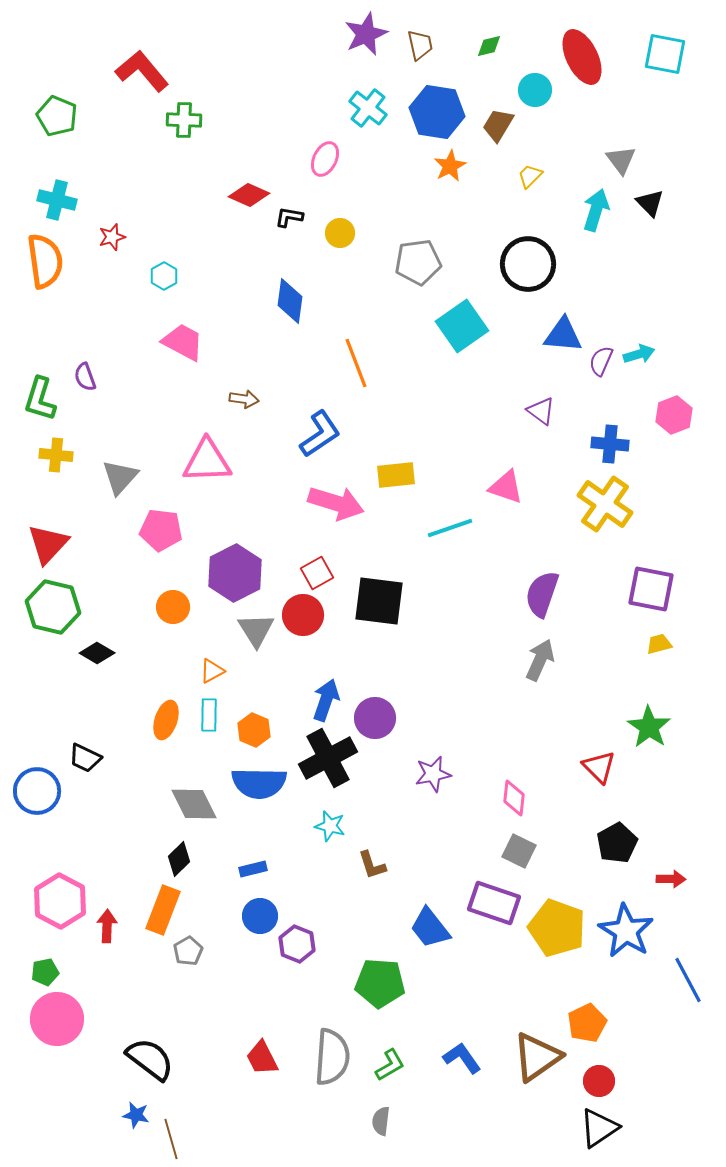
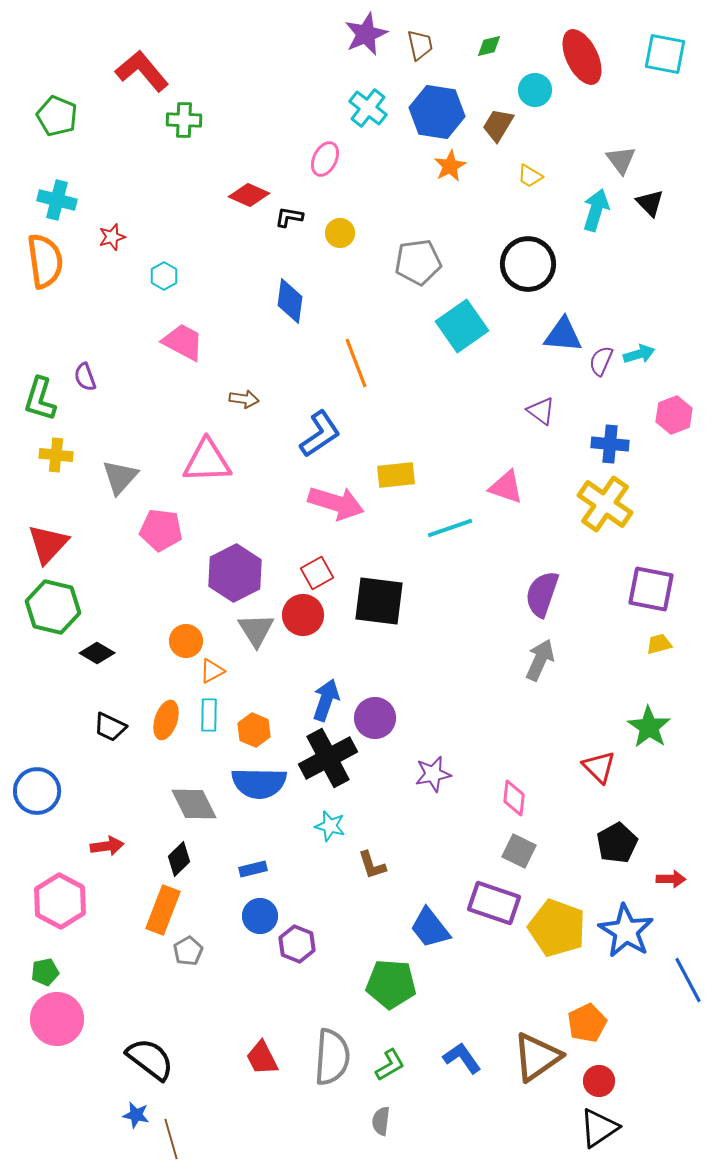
yellow trapezoid at (530, 176): rotated 104 degrees counterclockwise
orange circle at (173, 607): moved 13 px right, 34 px down
black trapezoid at (85, 758): moved 25 px right, 31 px up
red arrow at (107, 926): moved 80 px up; rotated 80 degrees clockwise
green pentagon at (380, 983): moved 11 px right, 1 px down
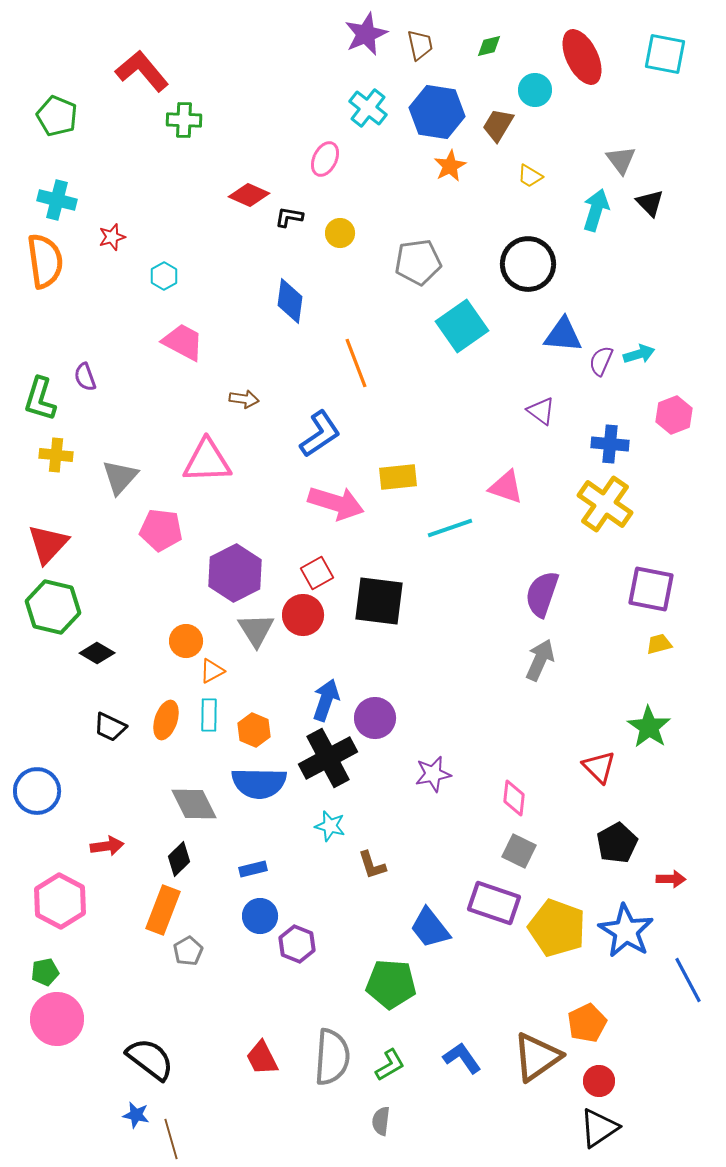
yellow rectangle at (396, 475): moved 2 px right, 2 px down
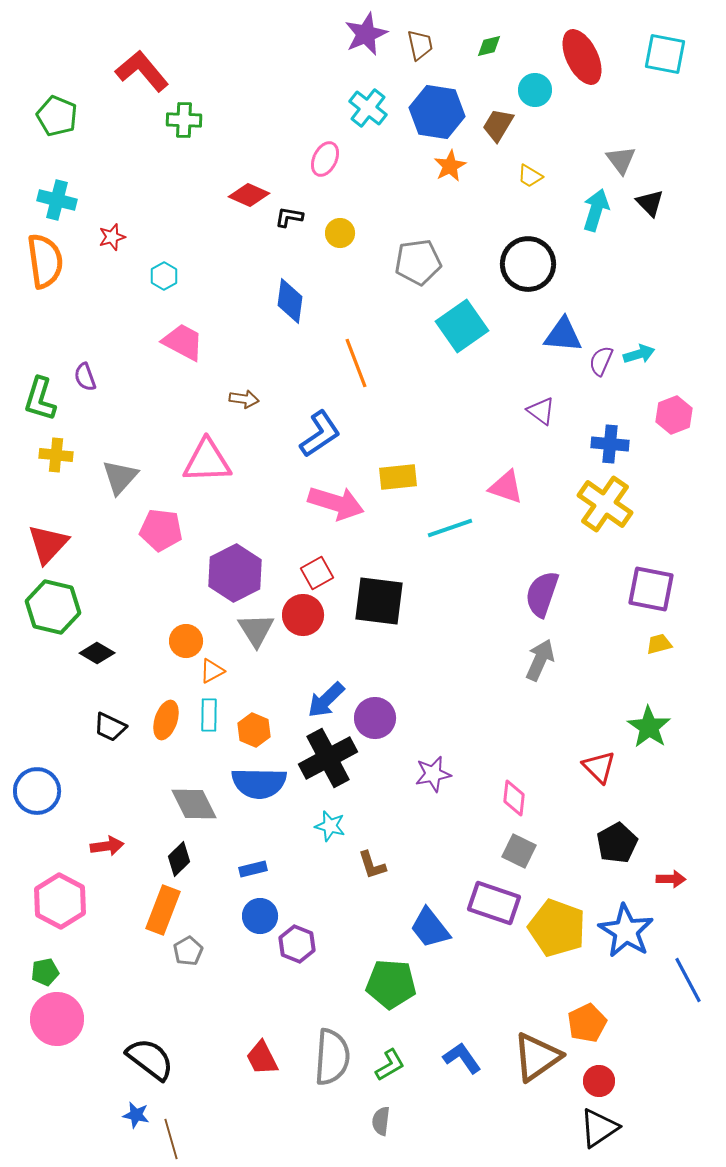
blue arrow at (326, 700): rotated 153 degrees counterclockwise
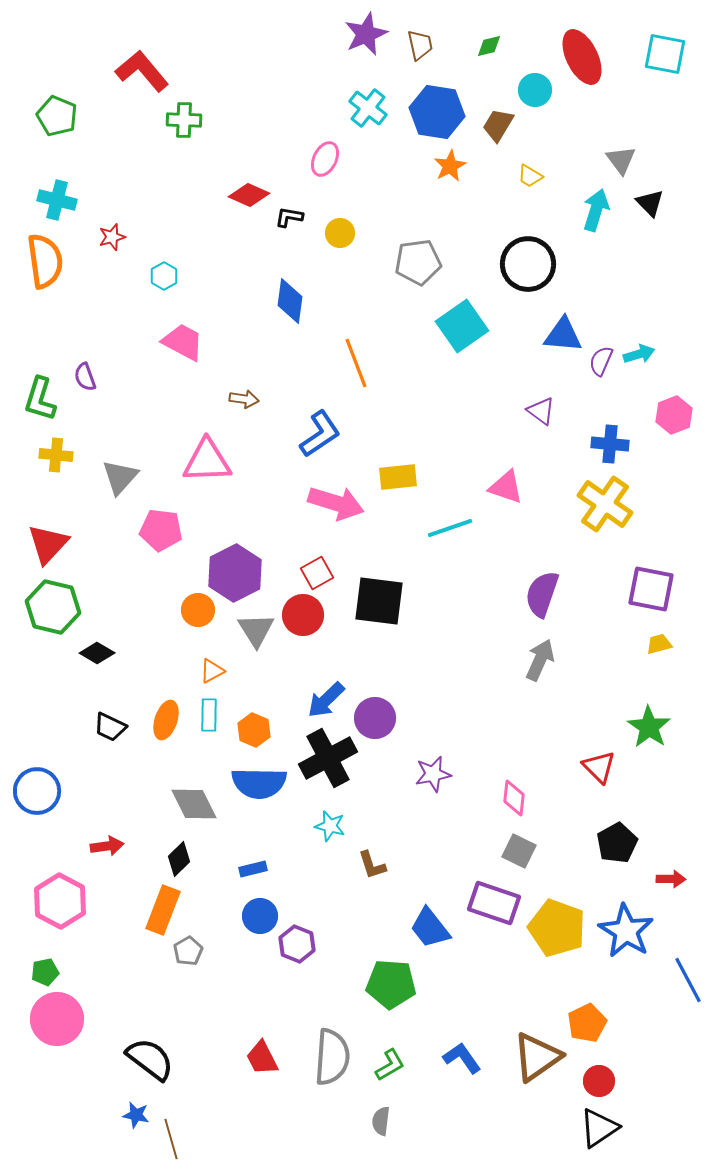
orange circle at (186, 641): moved 12 px right, 31 px up
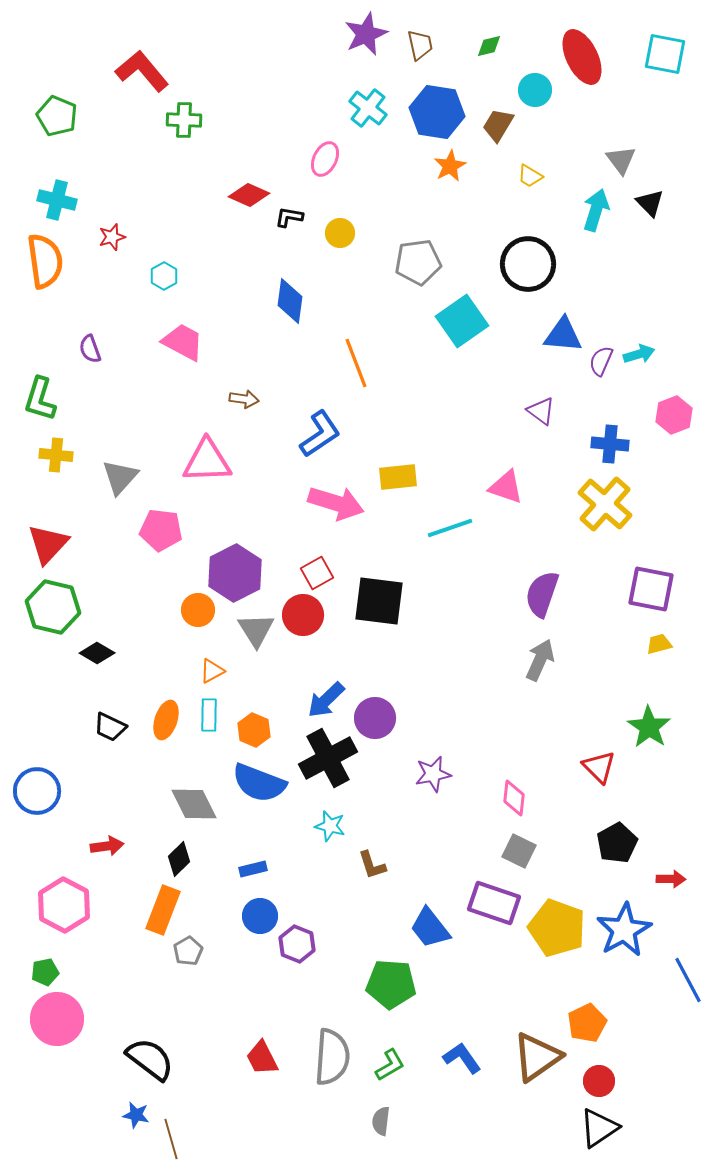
cyan square at (462, 326): moved 5 px up
purple semicircle at (85, 377): moved 5 px right, 28 px up
yellow cross at (605, 504): rotated 6 degrees clockwise
blue semicircle at (259, 783): rotated 20 degrees clockwise
pink hexagon at (60, 901): moved 4 px right, 4 px down
blue star at (626, 931): moved 2 px left, 1 px up; rotated 12 degrees clockwise
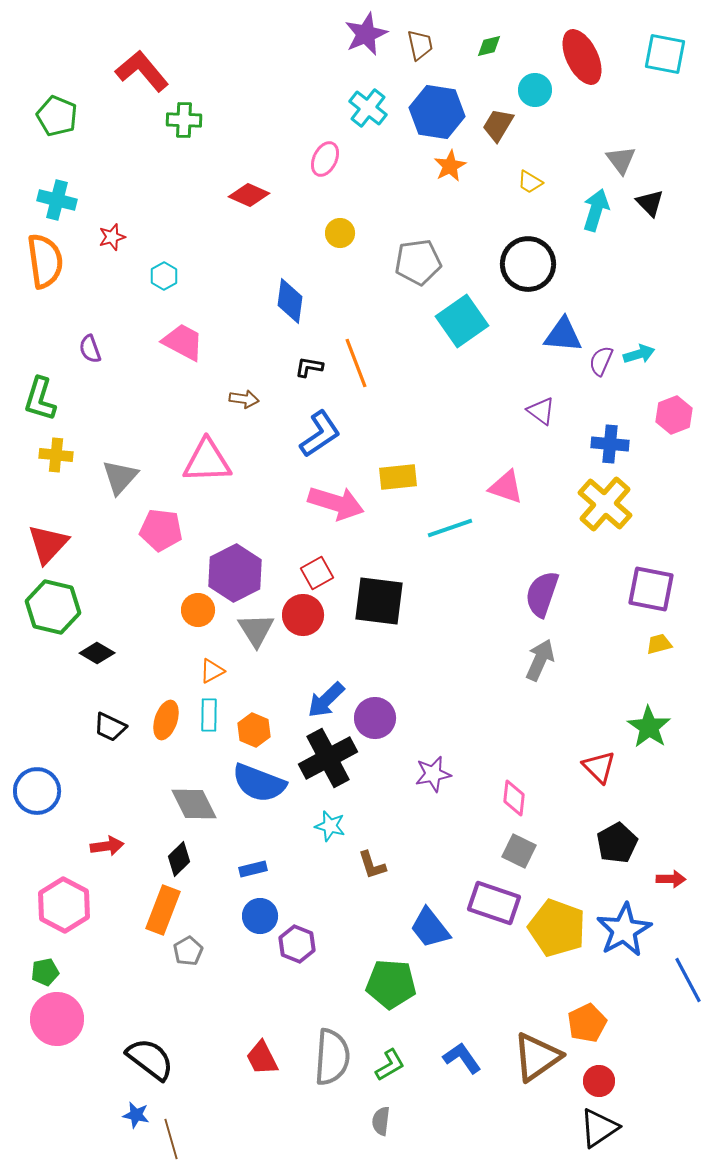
yellow trapezoid at (530, 176): moved 6 px down
black L-shape at (289, 217): moved 20 px right, 150 px down
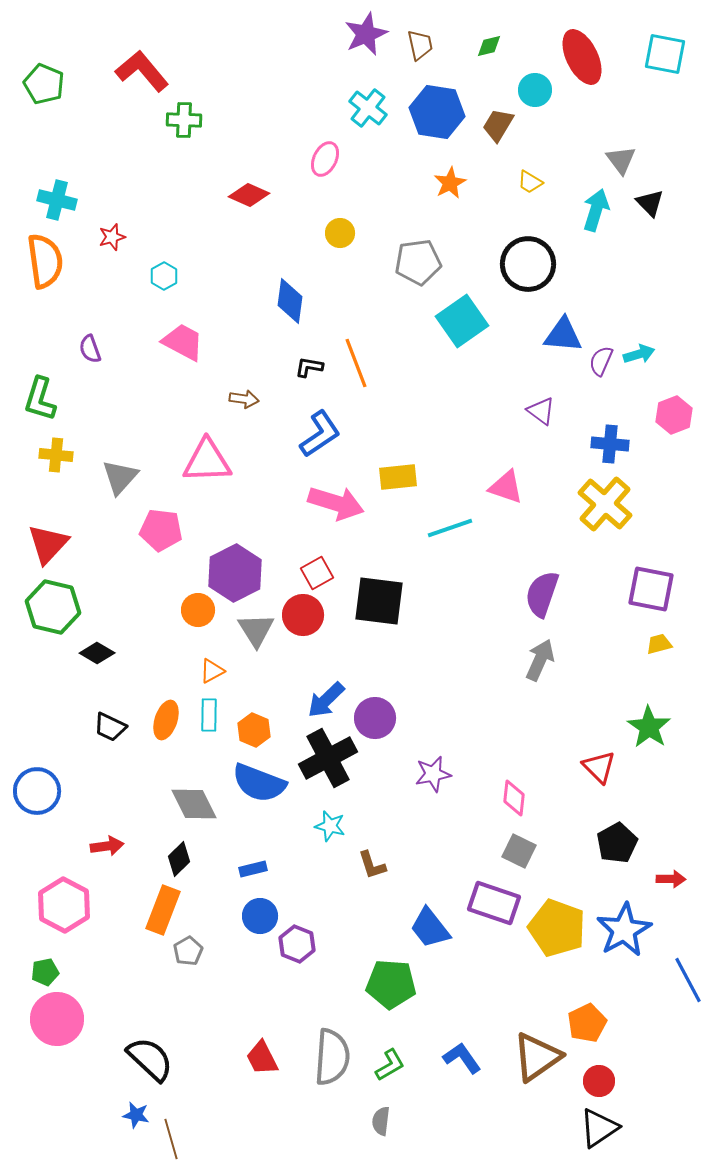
green pentagon at (57, 116): moved 13 px left, 32 px up
orange star at (450, 166): moved 17 px down
black semicircle at (150, 1059): rotated 6 degrees clockwise
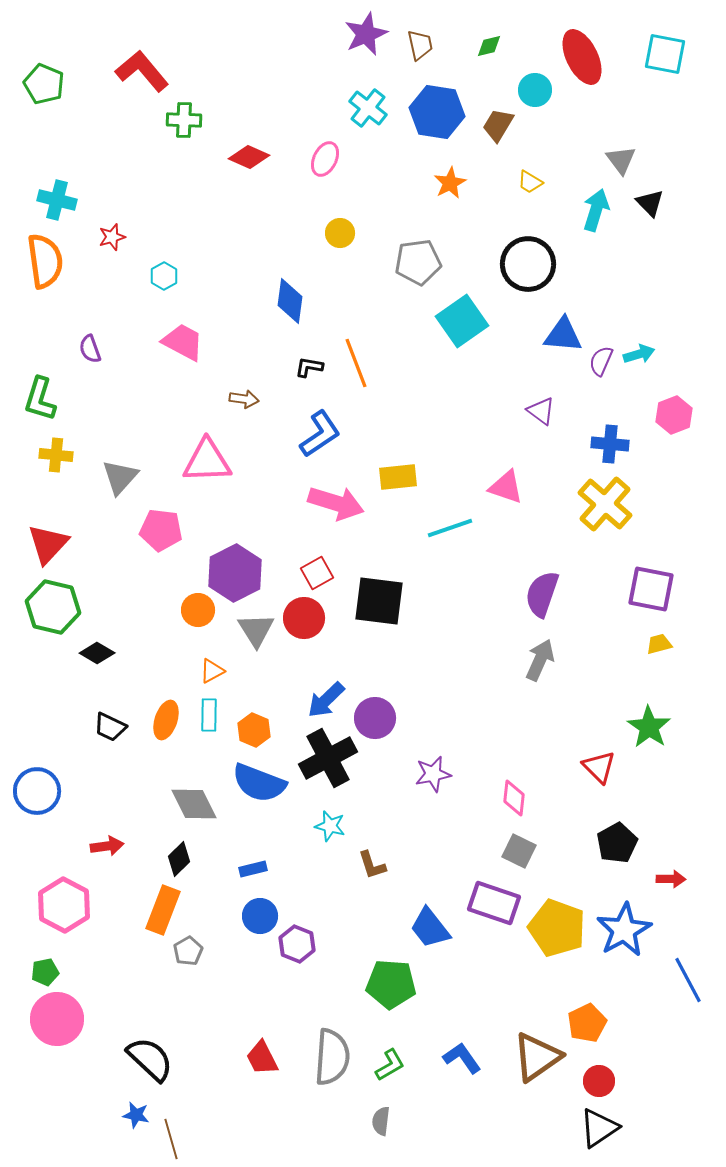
red diamond at (249, 195): moved 38 px up
red circle at (303, 615): moved 1 px right, 3 px down
